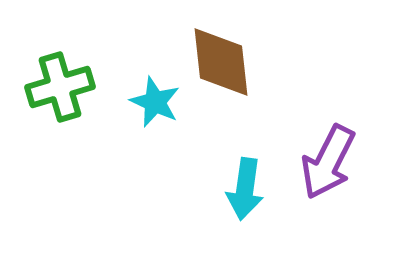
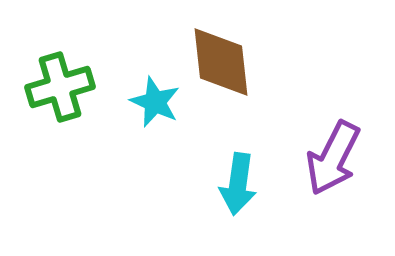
purple arrow: moved 5 px right, 4 px up
cyan arrow: moved 7 px left, 5 px up
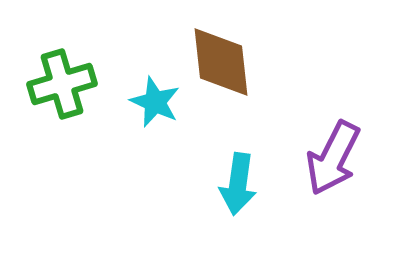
green cross: moved 2 px right, 3 px up
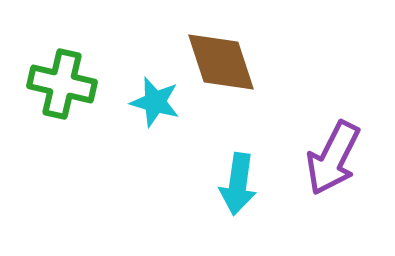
brown diamond: rotated 12 degrees counterclockwise
green cross: rotated 30 degrees clockwise
cyan star: rotated 9 degrees counterclockwise
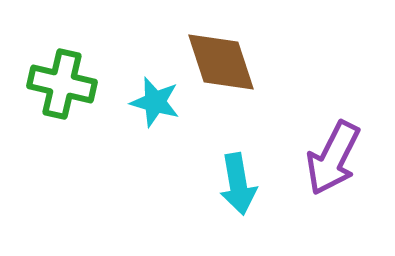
cyan arrow: rotated 18 degrees counterclockwise
